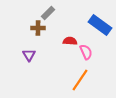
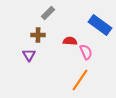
brown cross: moved 7 px down
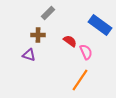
red semicircle: rotated 32 degrees clockwise
purple triangle: rotated 40 degrees counterclockwise
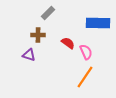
blue rectangle: moved 2 px left, 2 px up; rotated 35 degrees counterclockwise
red semicircle: moved 2 px left, 2 px down
orange line: moved 5 px right, 3 px up
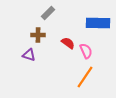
pink semicircle: moved 1 px up
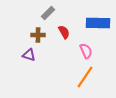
red semicircle: moved 4 px left, 11 px up; rotated 24 degrees clockwise
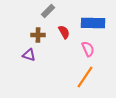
gray rectangle: moved 2 px up
blue rectangle: moved 5 px left
pink semicircle: moved 2 px right, 2 px up
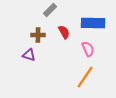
gray rectangle: moved 2 px right, 1 px up
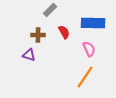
pink semicircle: moved 1 px right
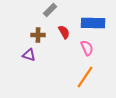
pink semicircle: moved 2 px left, 1 px up
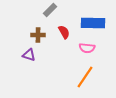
pink semicircle: rotated 119 degrees clockwise
